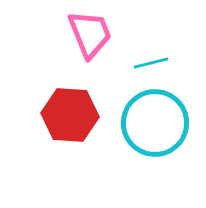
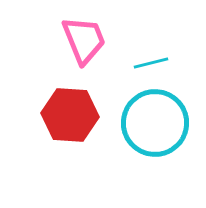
pink trapezoid: moved 6 px left, 6 px down
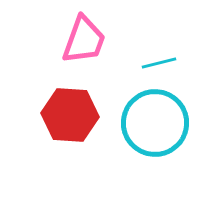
pink trapezoid: rotated 42 degrees clockwise
cyan line: moved 8 px right
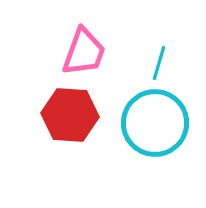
pink trapezoid: moved 12 px down
cyan line: rotated 60 degrees counterclockwise
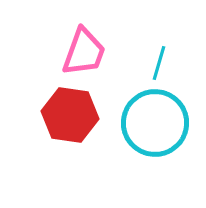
red hexagon: rotated 4 degrees clockwise
